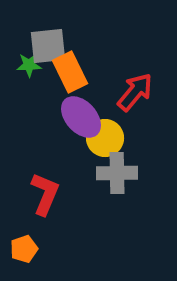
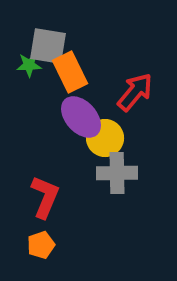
gray square: rotated 15 degrees clockwise
red L-shape: moved 3 px down
orange pentagon: moved 17 px right, 4 px up
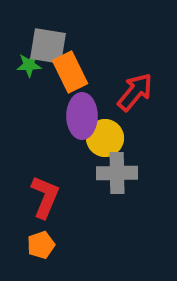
purple ellipse: moved 1 px right, 1 px up; rotated 42 degrees clockwise
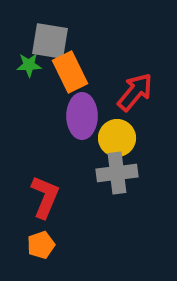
gray square: moved 2 px right, 5 px up
yellow circle: moved 12 px right
gray cross: rotated 6 degrees counterclockwise
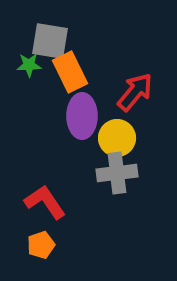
red L-shape: moved 5 px down; rotated 57 degrees counterclockwise
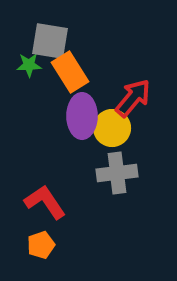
orange rectangle: rotated 6 degrees counterclockwise
red arrow: moved 2 px left, 6 px down
yellow circle: moved 5 px left, 10 px up
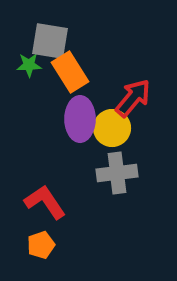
purple ellipse: moved 2 px left, 3 px down
